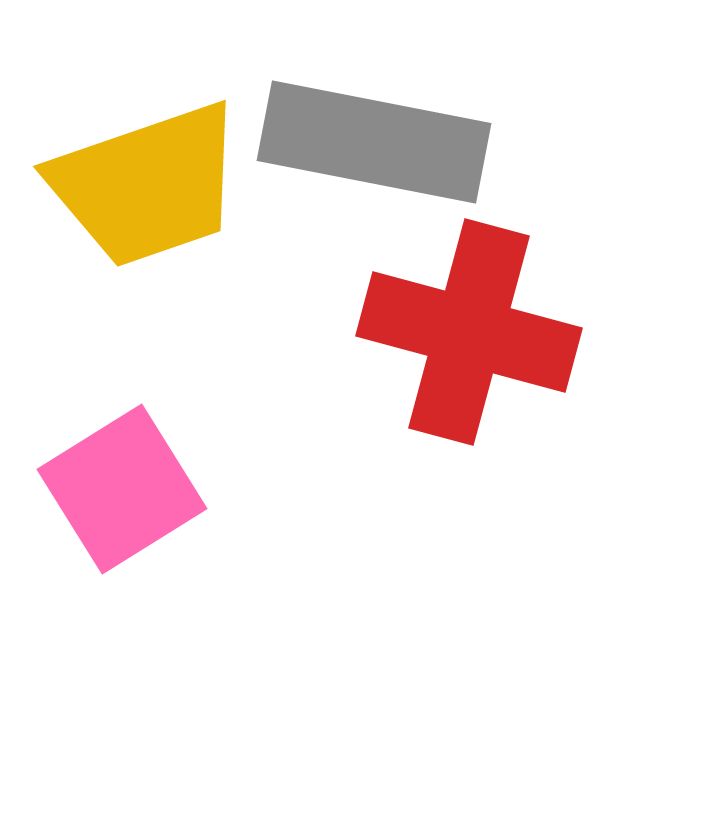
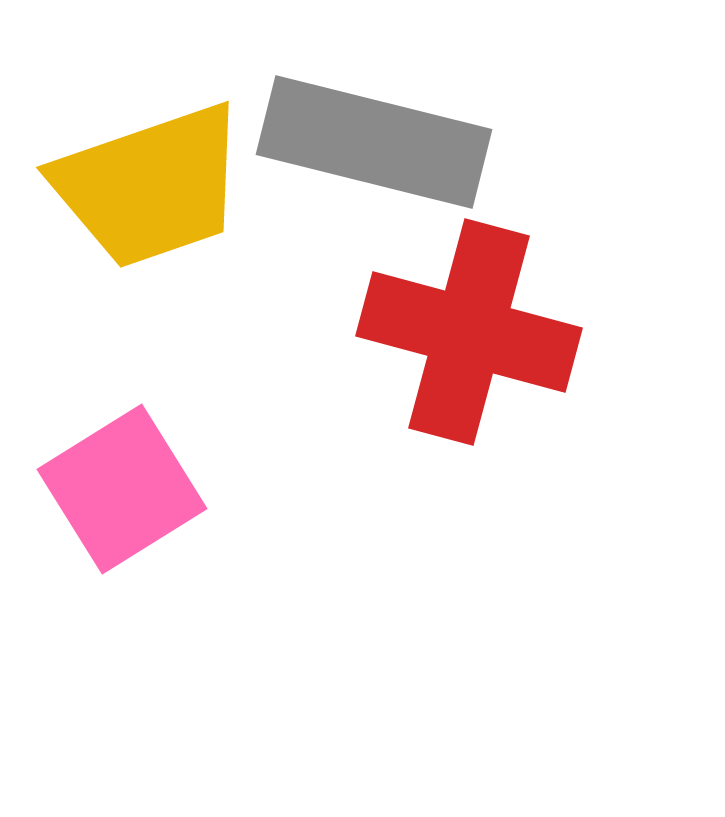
gray rectangle: rotated 3 degrees clockwise
yellow trapezoid: moved 3 px right, 1 px down
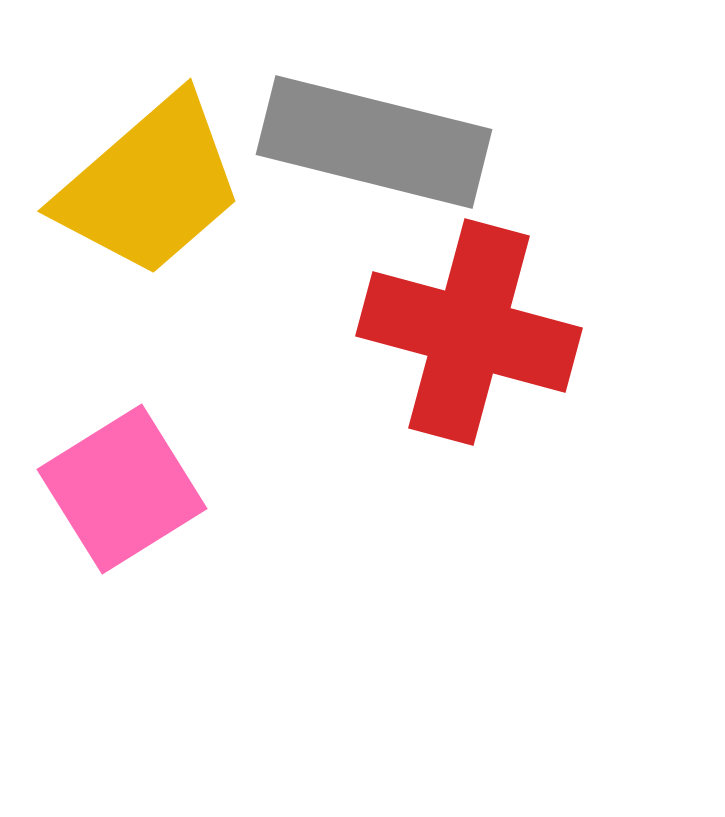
yellow trapezoid: rotated 22 degrees counterclockwise
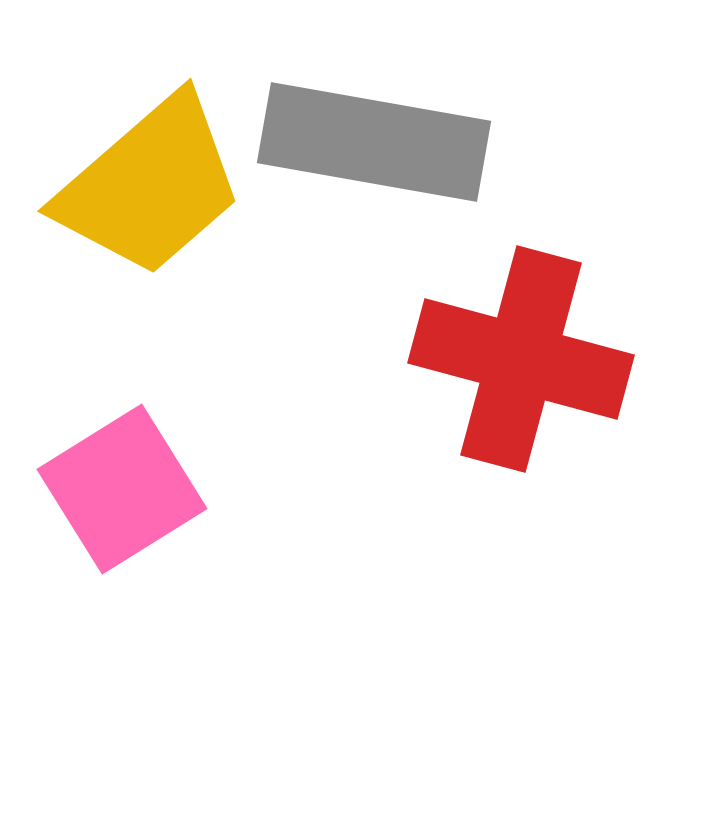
gray rectangle: rotated 4 degrees counterclockwise
red cross: moved 52 px right, 27 px down
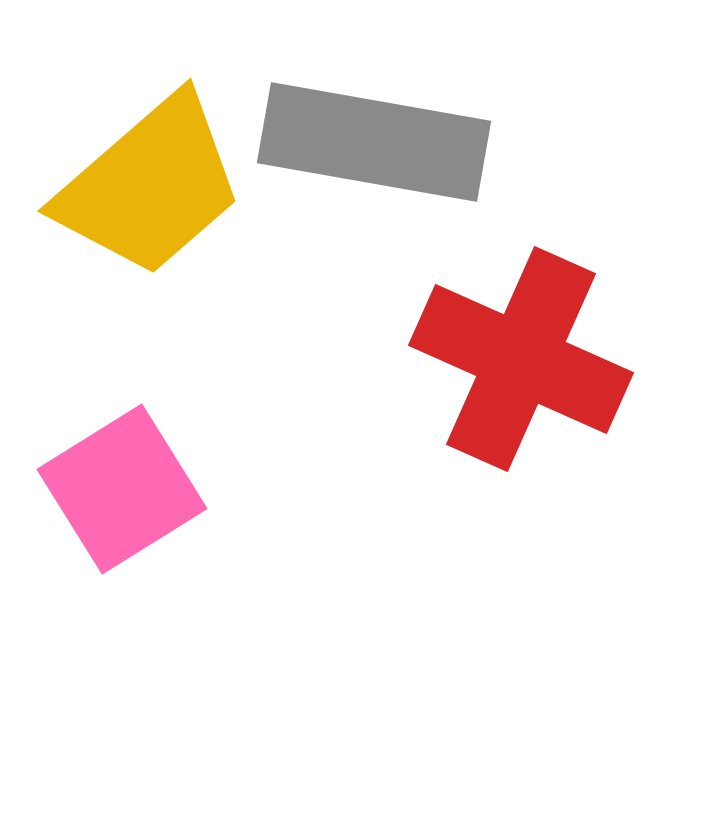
red cross: rotated 9 degrees clockwise
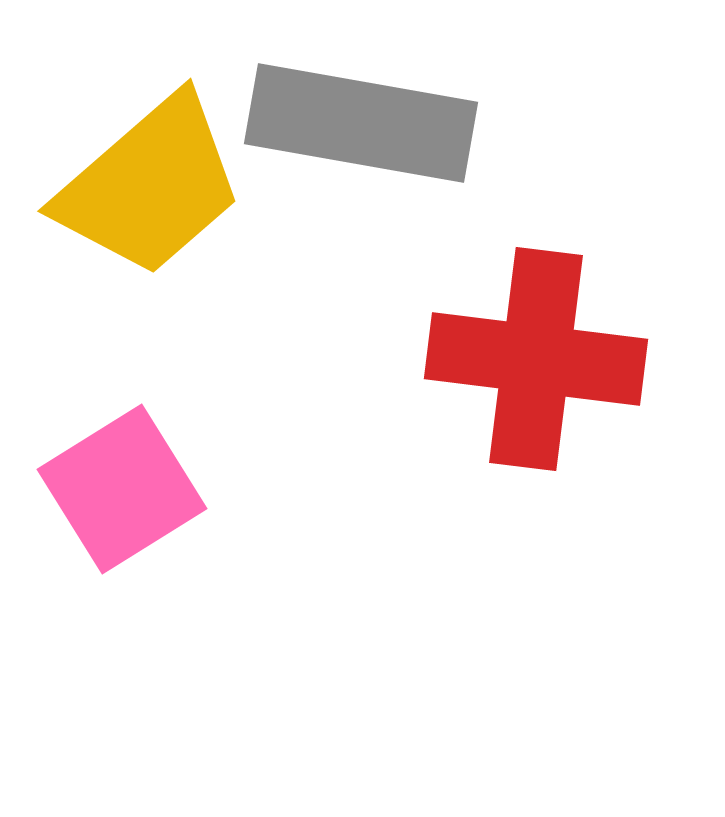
gray rectangle: moved 13 px left, 19 px up
red cross: moved 15 px right; rotated 17 degrees counterclockwise
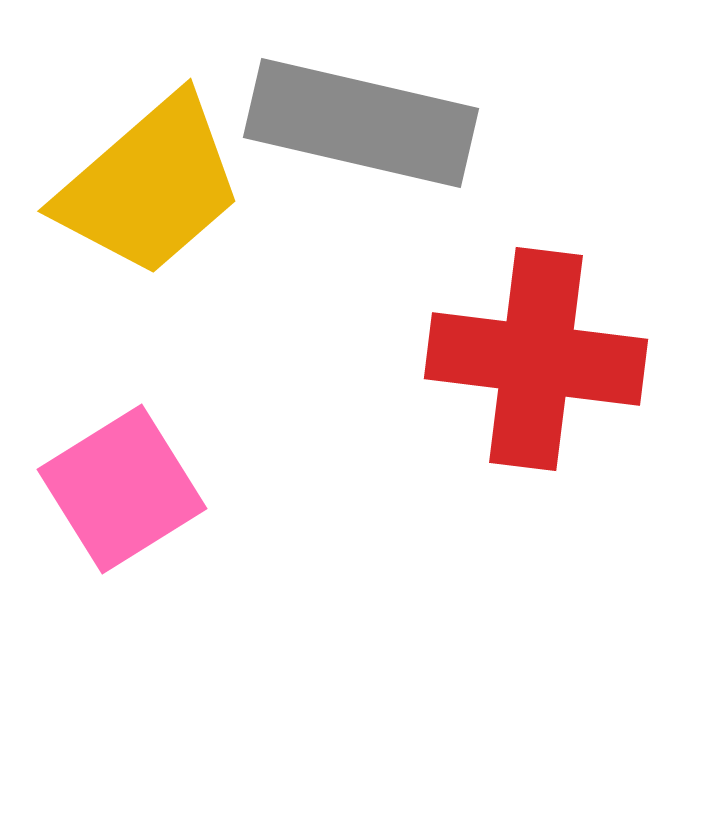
gray rectangle: rotated 3 degrees clockwise
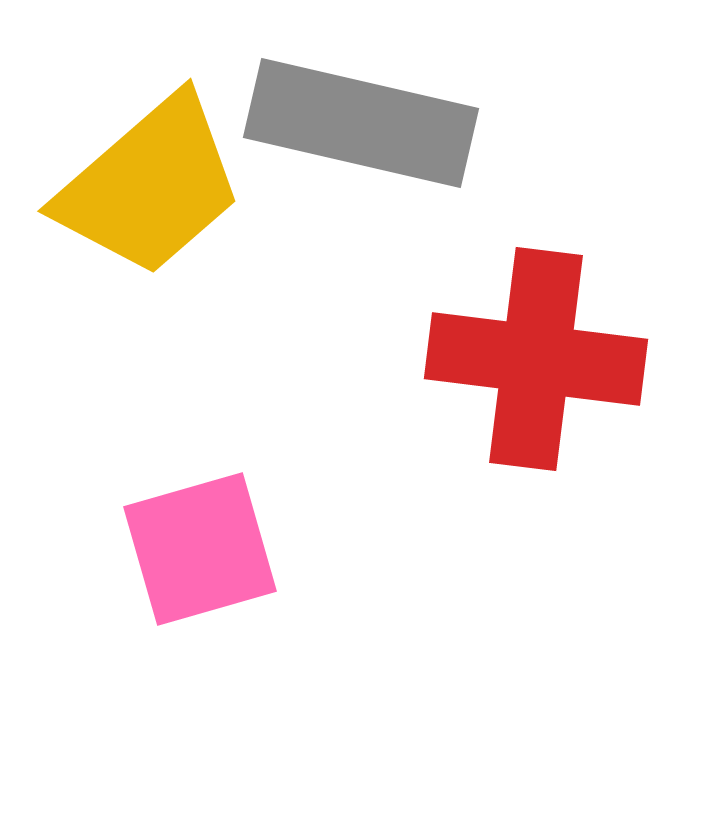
pink square: moved 78 px right, 60 px down; rotated 16 degrees clockwise
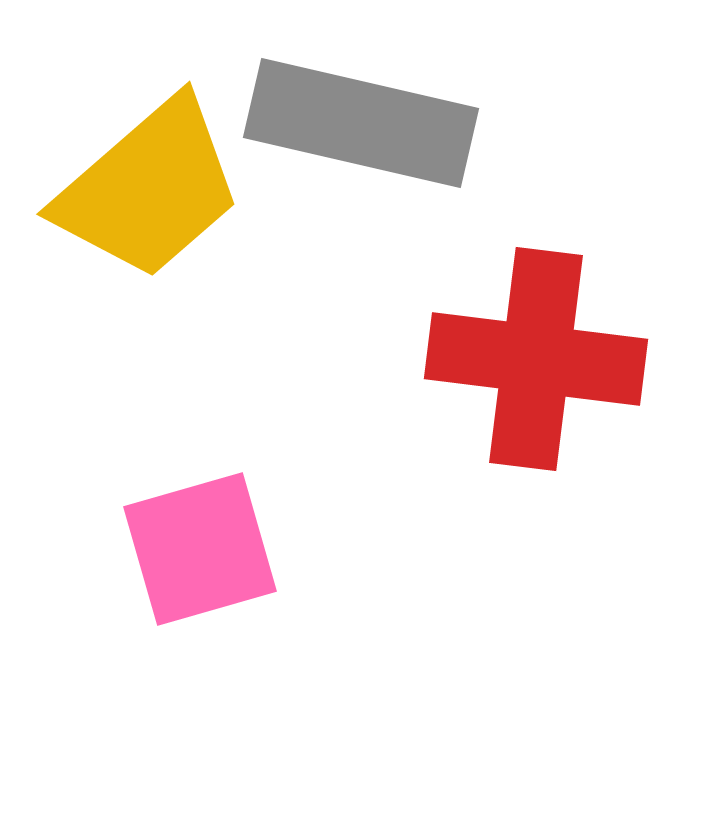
yellow trapezoid: moved 1 px left, 3 px down
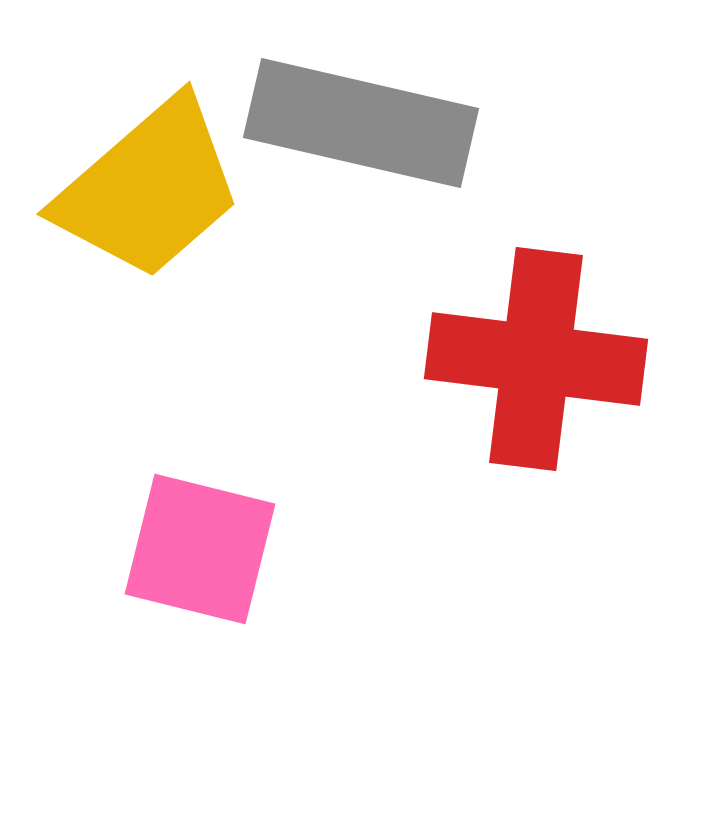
pink square: rotated 30 degrees clockwise
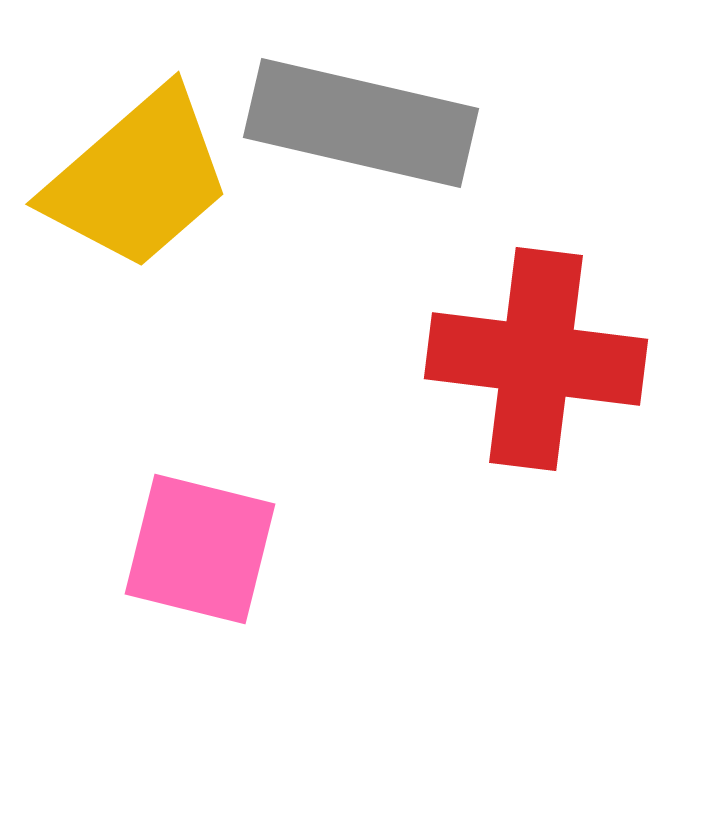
yellow trapezoid: moved 11 px left, 10 px up
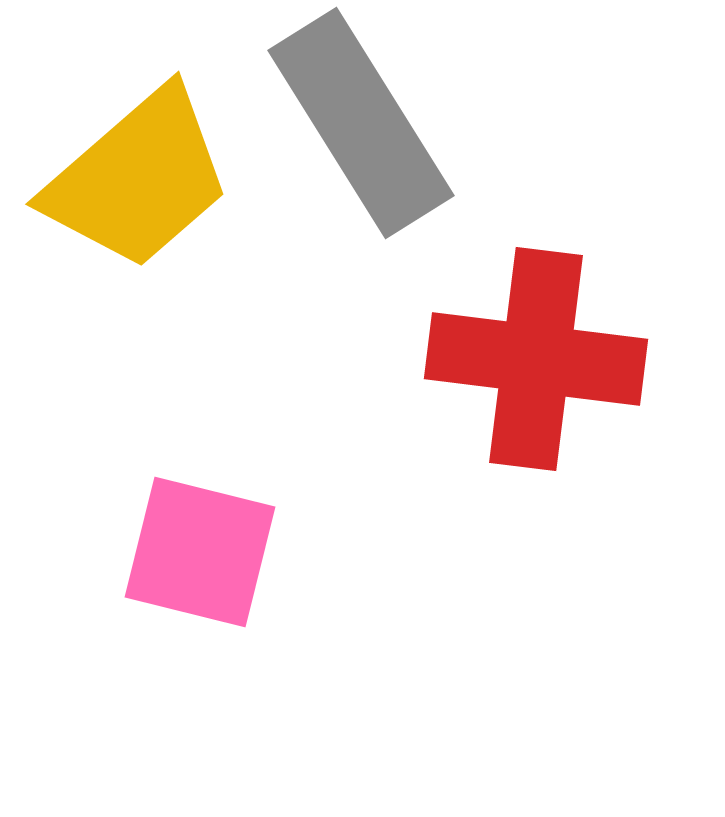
gray rectangle: rotated 45 degrees clockwise
pink square: moved 3 px down
